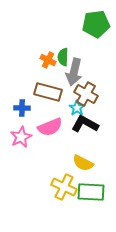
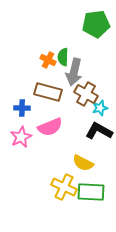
cyan star: moved 23 px right; rotated 21 degrees clockwise
black L-shape: moved 14 px right, 7 px down
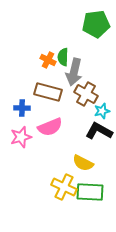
cyan star: moved 2 px right, 3 px down
pink star: rotated 10 degrees clockwise
green rectangle: moved 1 px left
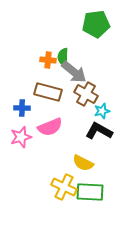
orange cross: rotated 21 degrees counterclockwise
gray arrow: rotated 64 degrees counterclockwise
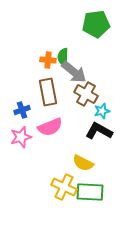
brown rectangle: rotated 64 degrees clockwise
blue cross: moved 2 px down; rotated 21 degrees counterclockwise
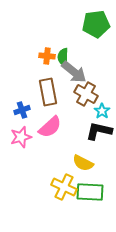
orange cross: moved 1 px left, 4 px up
cyan star: rotated 21 degrees counterclockwise
pink semicircle: rotated 20 degrees counterclockwise
black L-shape: rotated 16 degrees counterclockwise
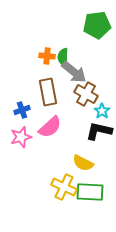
green pentagon: moved 1 px right, 1 px down
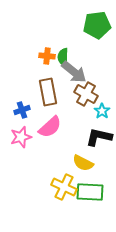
black L-shape: moved 6 px down
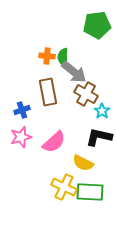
pink semicircle: moved 4 px right, 15 px down
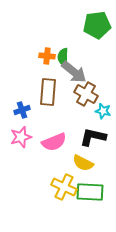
brown rectangle: rotated 16 degrees clockwise
cyan star: moved 1 px right; rotated 21 degrees counterclockwise
black L-shape: moved 6 px left
pink semicircle: rotated 20 degrees clockwise
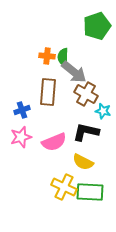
green pentagon: moved 1 px down; rotated 12 degrees counterclockwise
black L-shape: moved 7 px left, 5 px up
yellow semicircle: moved 1 px up
